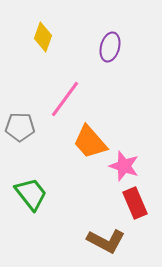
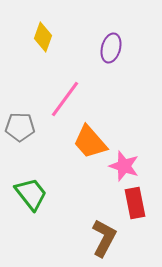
purple ellipse: moved 1 px right, 1 px down
red rectangle: rotated 12 degrees clockwise
brown L-shape: moved 2 px left, 3 px up; rotated 90 degrees counterclockwise
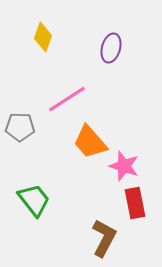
pink line: moved 2 px right; rotated 21 degrees clockwise
green trapezoid: moved 3 px right, 6 px down
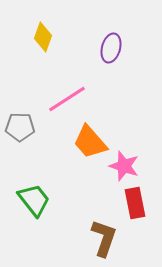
brown L-shape: rotated 9 degrees counterclockwise
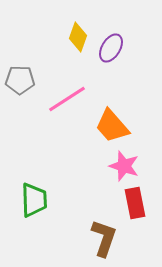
yellow diamond: moved 35 px right
purple ellipse: rotated 16 degrees clockwise
gray pentagon: moved 47 px up
orange trapezoid: moved 22 px right, 16 px up
green trapezoid: rotated 36 degrees clockwise
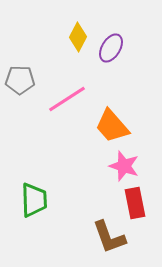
yellow diamond: rotated 8 degrees clockwise
brown L-shape: moved 5 px right, 1 px up; rotated 141 degrees clockwise
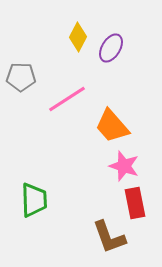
gray pentagon: moved 1 px right, 3 px up
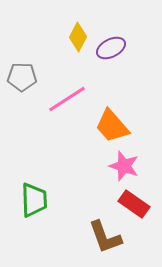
purple ellipse: rotated 32 degrees clockwise
gray pentagon: moved 1 px right
red rectangle: moved 1 px left, 1 px down; rotated 44 degrees counterclockwise
brown L-shape: moved 4 px left
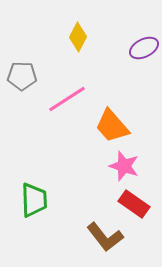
purple ellipse: moved 33 px right
gray pentagon: moved 1 px up
brown L-shape: rotated 18 degrees counterclockwise
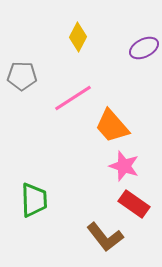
pink line: moved 6 px right, 1 px up
